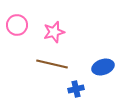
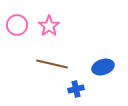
pink star: moved 5 px left, 6 px up; rotated 20 degrees counterclockwise
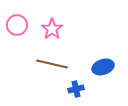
pink star: moved 3 px right, 3 px down
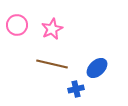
pink star: rotated 10 degrees clockwise
blue ellipse: moved 6 px left, 1 px down; rotated 25 degrees counterclockwise
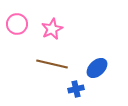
pink circle: moved 1 px up
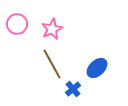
brown line: rotated 48 degrees clockwise
blue cross: moved 3 px left; rotated 28 degrees counterclockwise
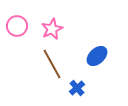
pink circle: moved 2 px down
blue ellipse: moved 12 px up
blue cross: moved 4 px right, 1 px up
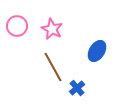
pink star: rotated 20 degrees counterclockwise
blue ellipse: moved 5 px up; rotated 15 degrees counterclockwise
brown line: moved 1 px right, 3 px down
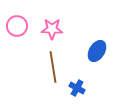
pink star: rotated 25 degrees counterclockwise
brown line: rotated 20 degrees clockwise
blue cross: rotated 21 degrees counterclockwise
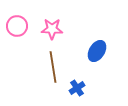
blue cross: rotated 28 degrees clockwise
